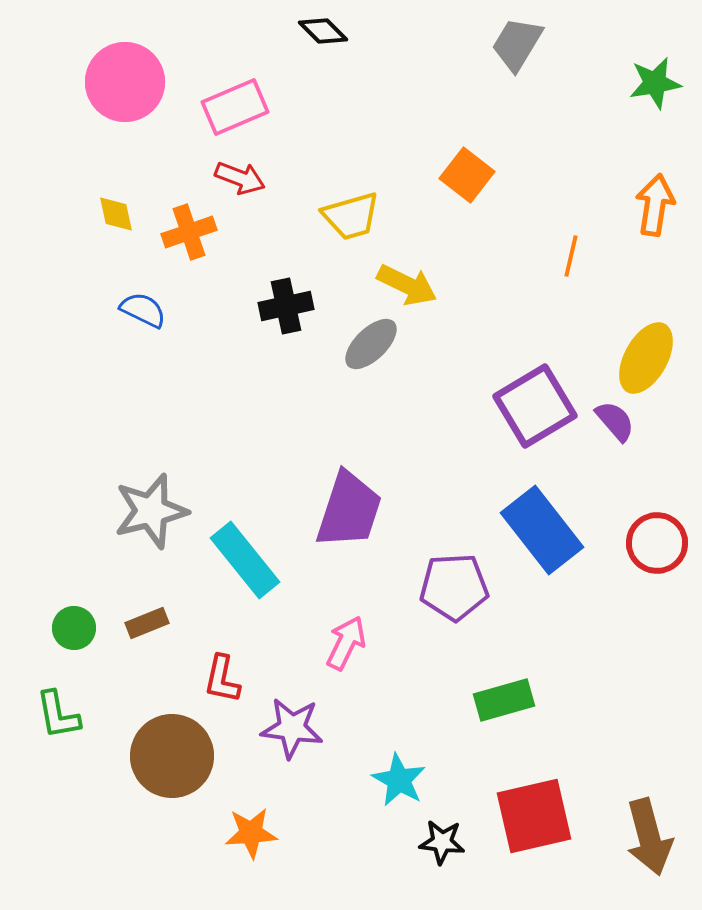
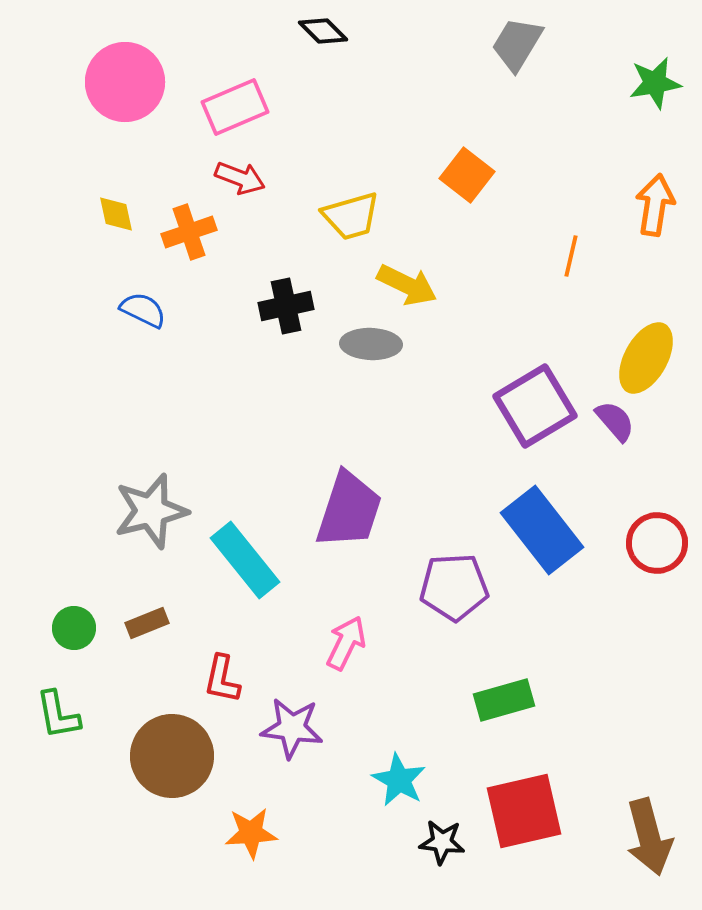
gray ellipse: rotated 46 degrees clockwise
red square: moved 10 px left, 5 px up
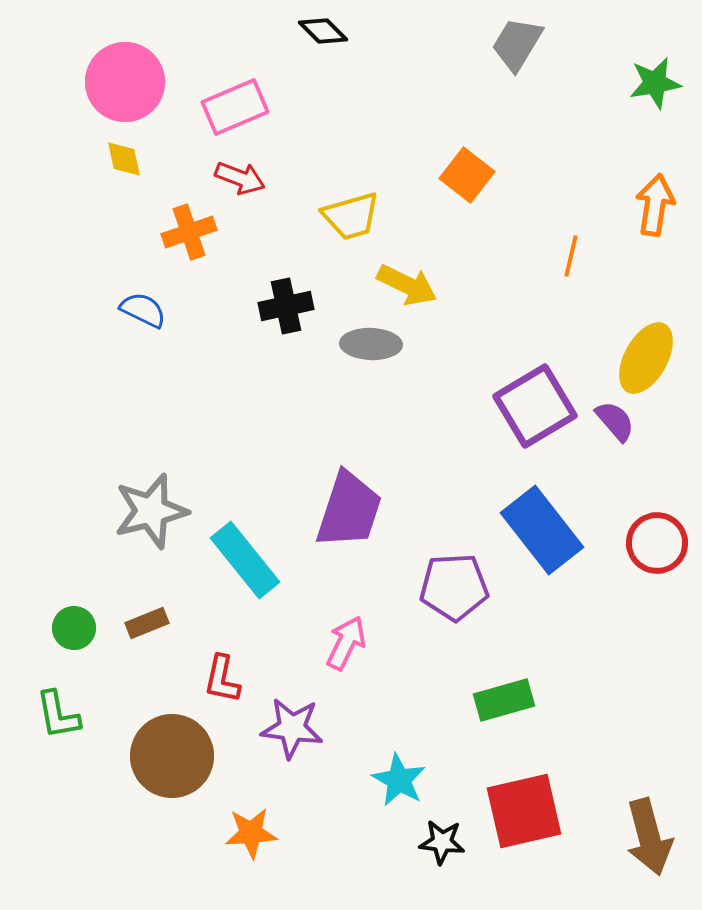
yellow diamond: moved 8 px right, 55 px up
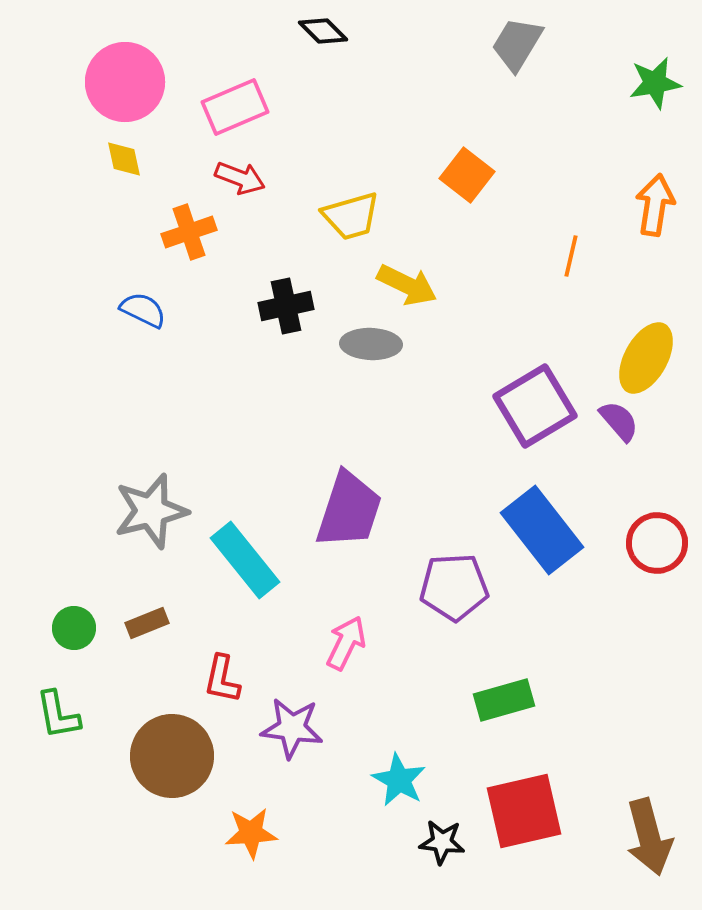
purple semicircle: moved 4 px right
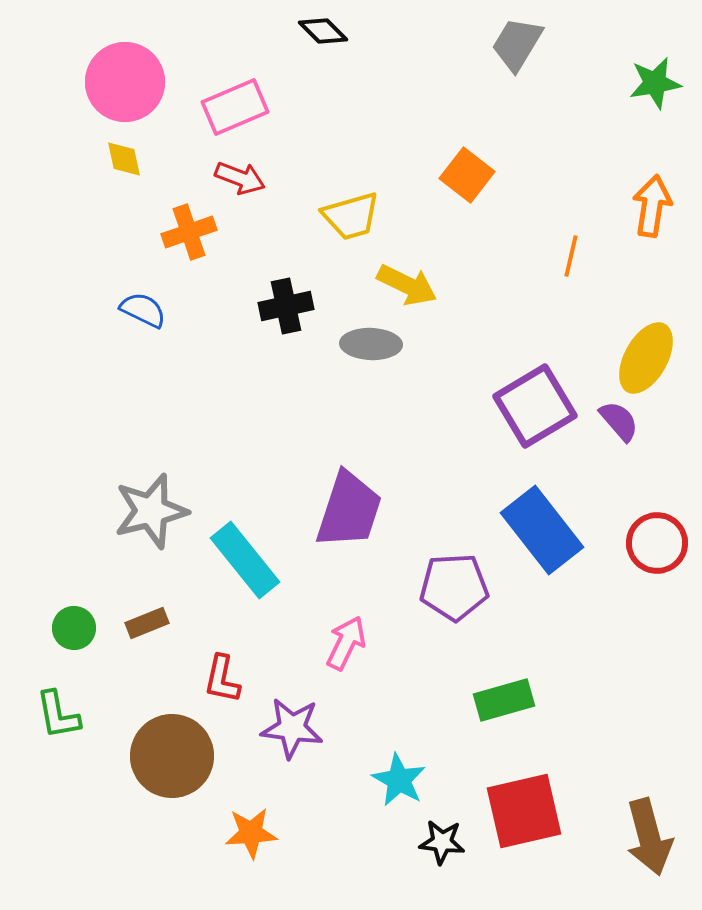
orange arrow: moved 3 px left, 1 px down
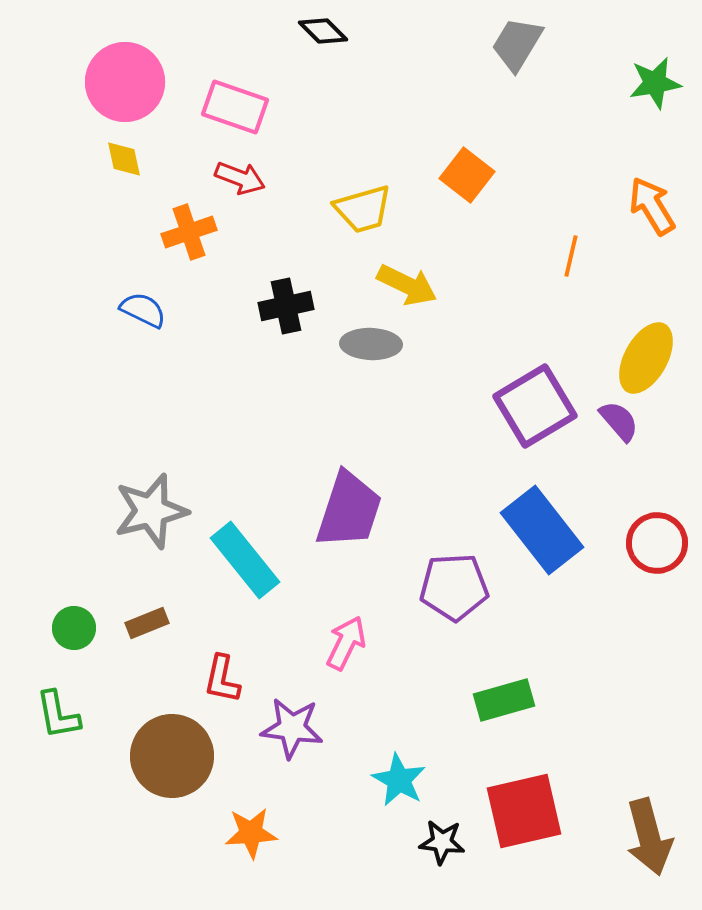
pink rectangle: rotated 42 degrees clockwise
orange arrow: rotated 40 degrees counterclockwise
yellow trapezoid: moved 12 px right, 7 px up
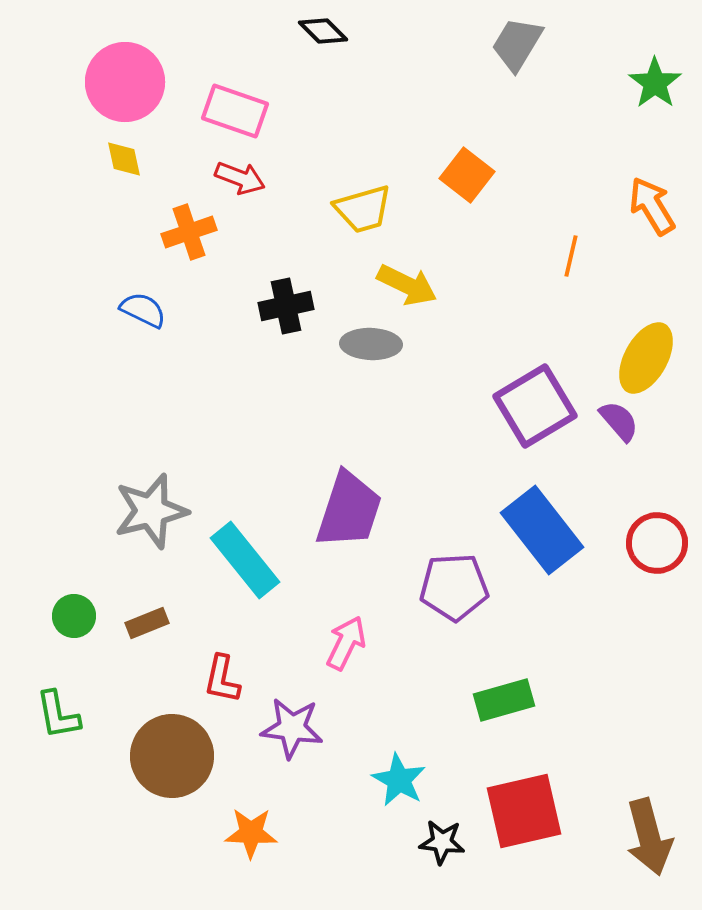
green star: rotated 26 degrees counterclockwise
pink rectangle: moved 4 px down
green circle: moved 12 px up
orange star: rotated 6 degrees clockwise
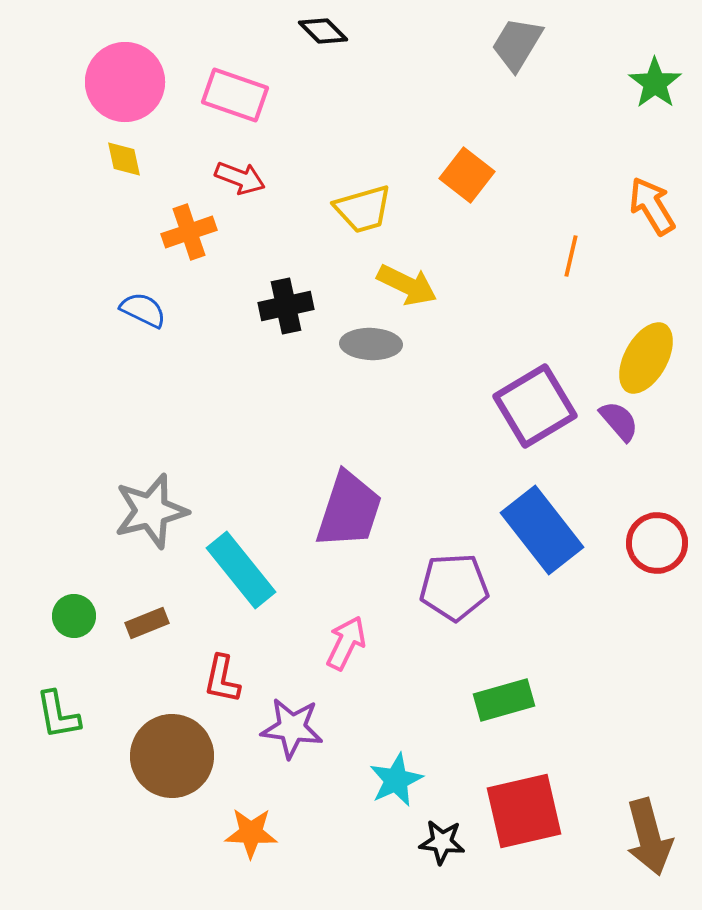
pink rectangle: moved 16 px up
cyan rectangle: moved 4 px left, 10 px down
cyan star: moved 3 px left; rotated 18 degrees clockwise
